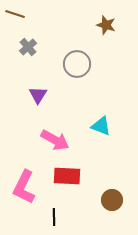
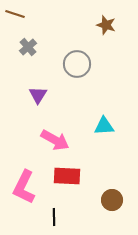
cyan triangle: moved 3 px right; rotated 25 degrees counterclockwise
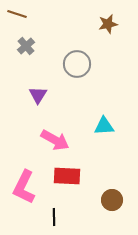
brown line: moved 2 px right
brown star: moved 2 px right, 1 px up; rotated 30 degrees counterclockwise
gray cross: moved 2 px left, 1 px up
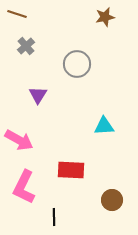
brown star: moved 3 px left, 7 px up
pink arrow: moved 36 px left
red rectangle: moved 4 px right, 6 px up
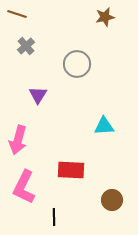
pink arrow: moved 1 px left; rotated 76 degrees clockwise
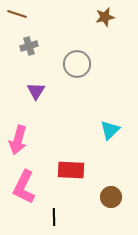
gray cross: moved 3 px right; rotated 24 degrees clockwise
purple triangle: moved 2 px left, 4 px up
cyan triangle: moved 6 px right, 4 px down; rotated 40 degrees counterclockwise
brown circle: moved 1 px left, 3 px up
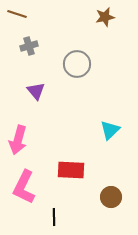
purple triangle: rotated 12 degrees counterclockwise
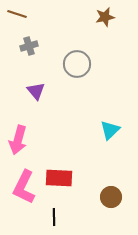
red rectangle: moved 12 px left, 8 px down
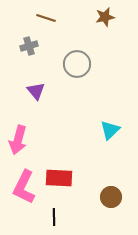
brown line: moved 29 px right, 4 px down
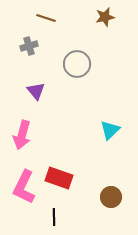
pink arrow: moved 4 px right, 5 px up
red rectangle: rotated 16 degrees clockwise
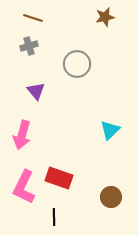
brown line: moved 13 px left
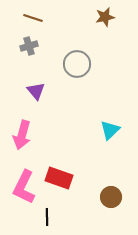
black line: moved 7 px left
